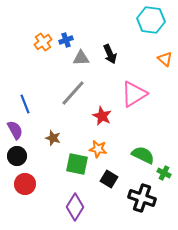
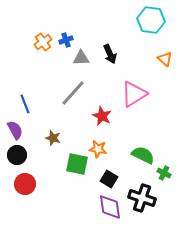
black circle: moved 1 px up
purple diamond: moved 35 px right; rotated 40 degrees counterclockwise
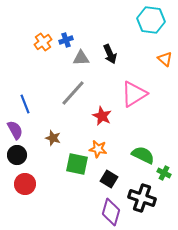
purple diamond: moved 1 px right, 5 px down; rotated 24 degrees clockwise
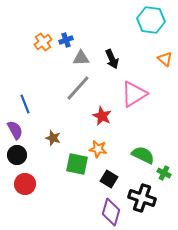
black arrow: moved 2 px right, 5 px down
gray line: moved 5 px right, 5 px up
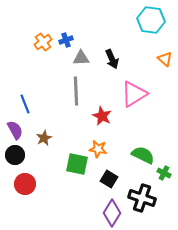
gray line: moved 2 px left, 3 px down; rotated 44 degrees counterclockwise
brown star: moved 9 px left; rotated 28 degrees clockwise
black circle: moved 2 px left
purple diamond: moved 1 px right, 1 px down; rotated 16 degrees clockwise
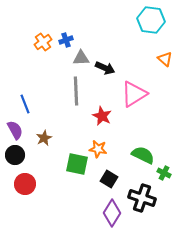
black arrow: moved 7 px left, 9 px down; rotated 42 degrees counterclockwise
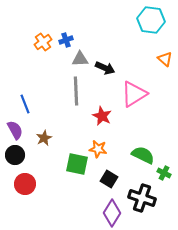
gray triangle: moved 1 px left, 1 px down
